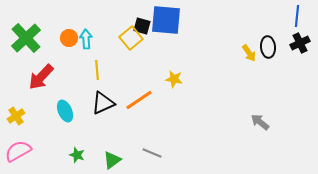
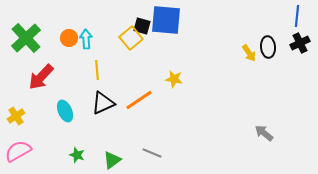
gray arrow: moved 4 px right, 11 px down
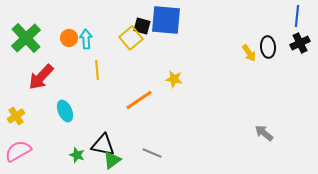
black triangle: moved 42 px down; rotated 35 degrees clockwise
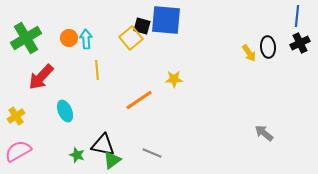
green cross: rotated 12 degrees clockwise
yellow star: rotated 12 degrees counterclockwise
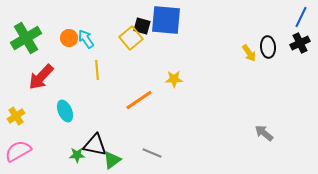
blue line: moved 4 px right, 1 px down; rotated 20 degrees clockwise
cyan arrow: rotated 30 degrees counterclockwise
black triangle: moved 8 px left
green star: rotated 21 degrees counterclockwise
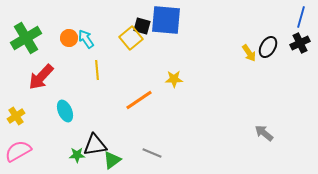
blue line: rotated 10 degrees counterclockwise
black ellipse: rotated 35 degrees clockwise
black triangle: rotated 20 degrees counterclockwise
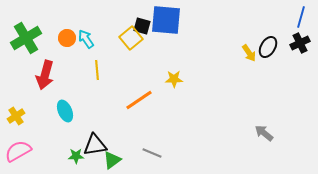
orange circle: moved 2 px left
red arrow: moved 4 px right, 2 px up; rotated 28 degrees counterclockwise
green star: moved 1 px left, 1 px down
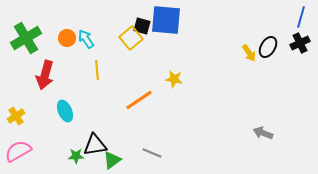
yellow star: rotated 12 degrees clockwise
gray arrow: moved 1 px left; rotated 18 degrees counterclockwise
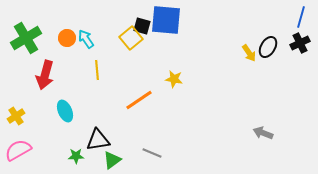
black triangle: moved 3 px right, 5 px up
pink semicircle: moved 1 px up
